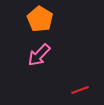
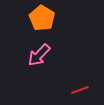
orange pentagon: moved 2 px right, 1 px up
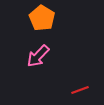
pink arrow: moved 1 px left, 1 px down
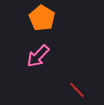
red line: moved 3 px left; rotated 66 degrees clockwise
